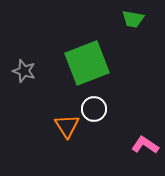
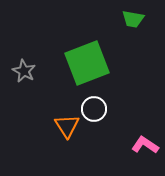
gray star: rotated 10 degrees clockwise
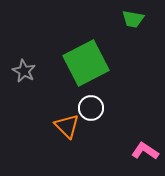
green square: moved 1 px left; rotated 6 degrees counterclockwise
white circle: moved 3 px left, 1 px up
orange triangle: rotated 12 degrees counterclockwise
pink L-shape: moved 6 px down
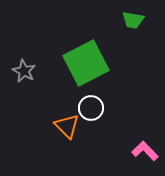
green trapezoid: moved 1 px down
pink L-shape: rotated 12 degrees clockwise
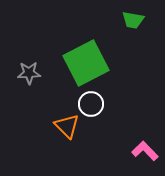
gray star: moved 5 px right, 2 px down; rotated 30 degrees counterclockwise
white circle: moved 4 px up
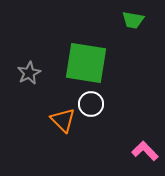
green square: rotated 36 degrees clockwise
gray star: rotated 25 degrees counterclockwise
orange triangle: moved 4 px left, 6 px up
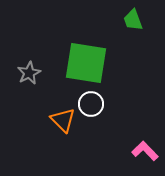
green trapezoid: rotated 60 degrees clockwise
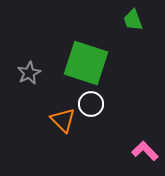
green square: rotated 9 degrees clockwise
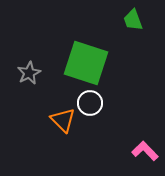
white circle: moved 1 px left, 1 px up
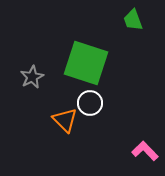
gray star: moved 3 px right, 4 px down
orange triangle: moved 2 px right
